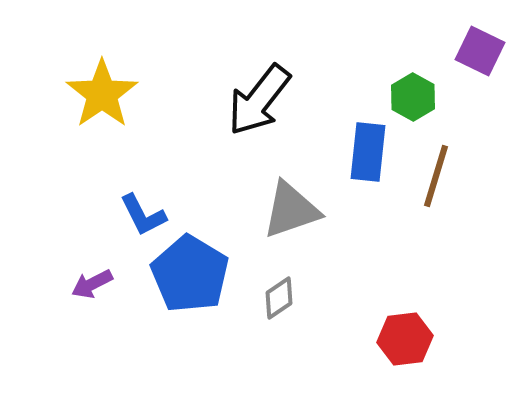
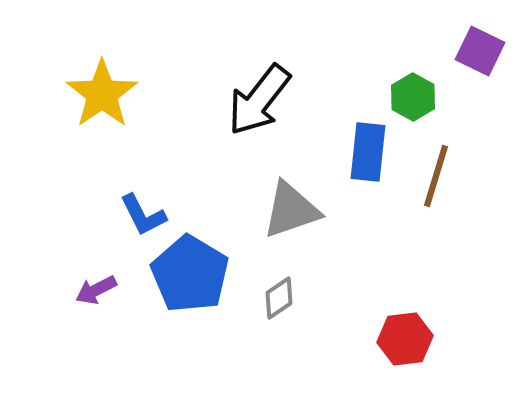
purple arrow: moved 4 px right, 6 px down
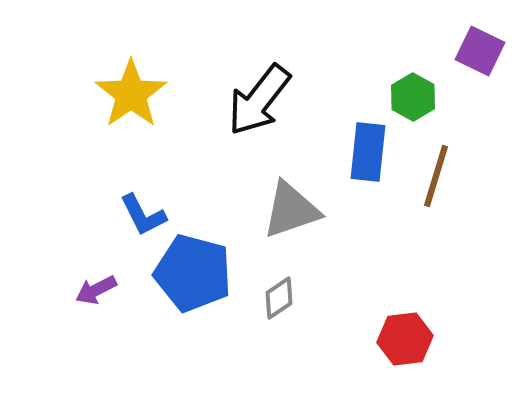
yellow star: moved 29 px right
blue pentagon: moved 3 px right, 1 px up; rotated 16 degrees counterclockwise
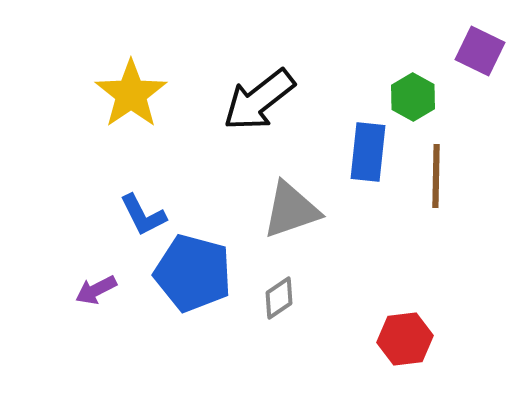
black arrow: rotated 14 degrees clockwise
brown line: rotated 16 degrees counterclockwise
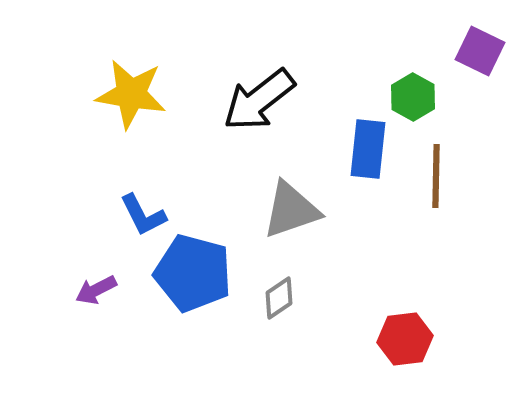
yellow star: rotated 28 degrees counterclockwise
blue rectangle: moved 3 px up
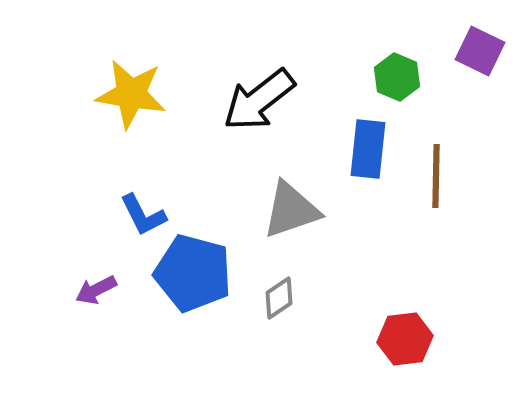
green hexagon: moved 16 px left, 20 px up; rotated 6 degrees counterclockwise
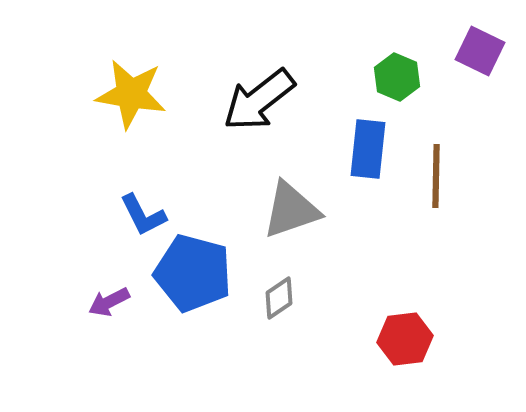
purple arrow: moved 13 px right, 12 px down
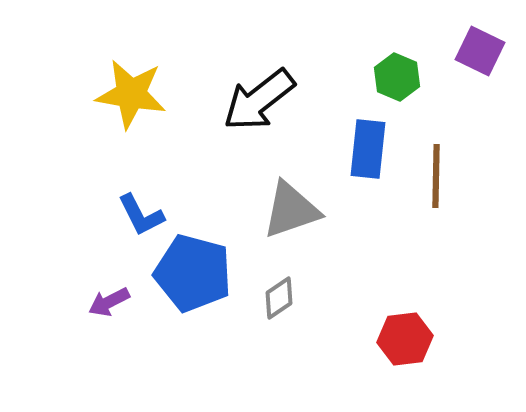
blue L-shape: moved 2 px left
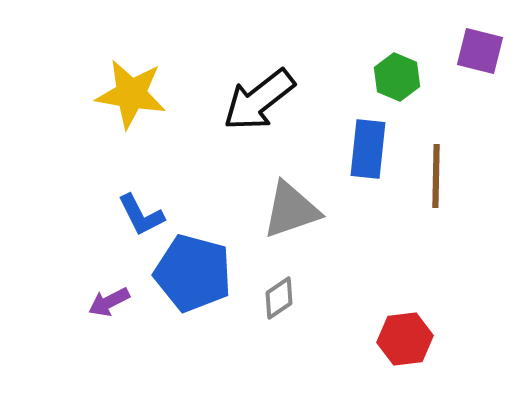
purple square: rotated 12 degrees counterclockwise
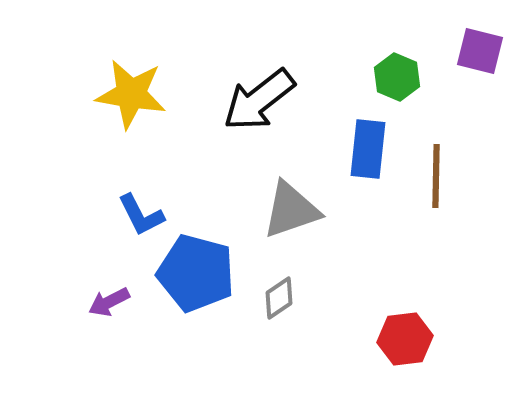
blue pentagon: moved 3 px right
